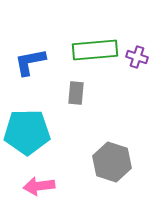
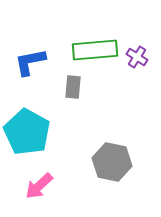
purple cross: rotated 15 degrees clockwise
gray rectangle: moved 3 px left, 6 px up
cyan pentagon: rotated 30 degrees clockwise
gray hexagon: rotated 6 degrees counterclockwise
pink arrow: rotated 36 degrees counterclockwise
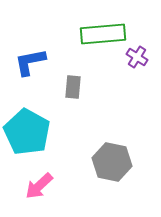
green rectangle: moved 8 px right, 16 px up
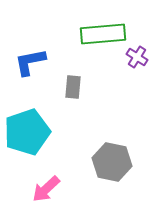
cyan pentagon: rotated 24 degrees clockwise
pink arrow: moved 7 px right, 3 px down
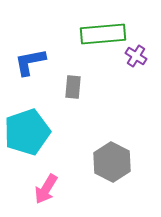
purple cross: moved 1 px left, 1 px up
gray hexagon: rotated 15 degrees clockwise
pink arrow: rotated 16 degrees counterclockwise
